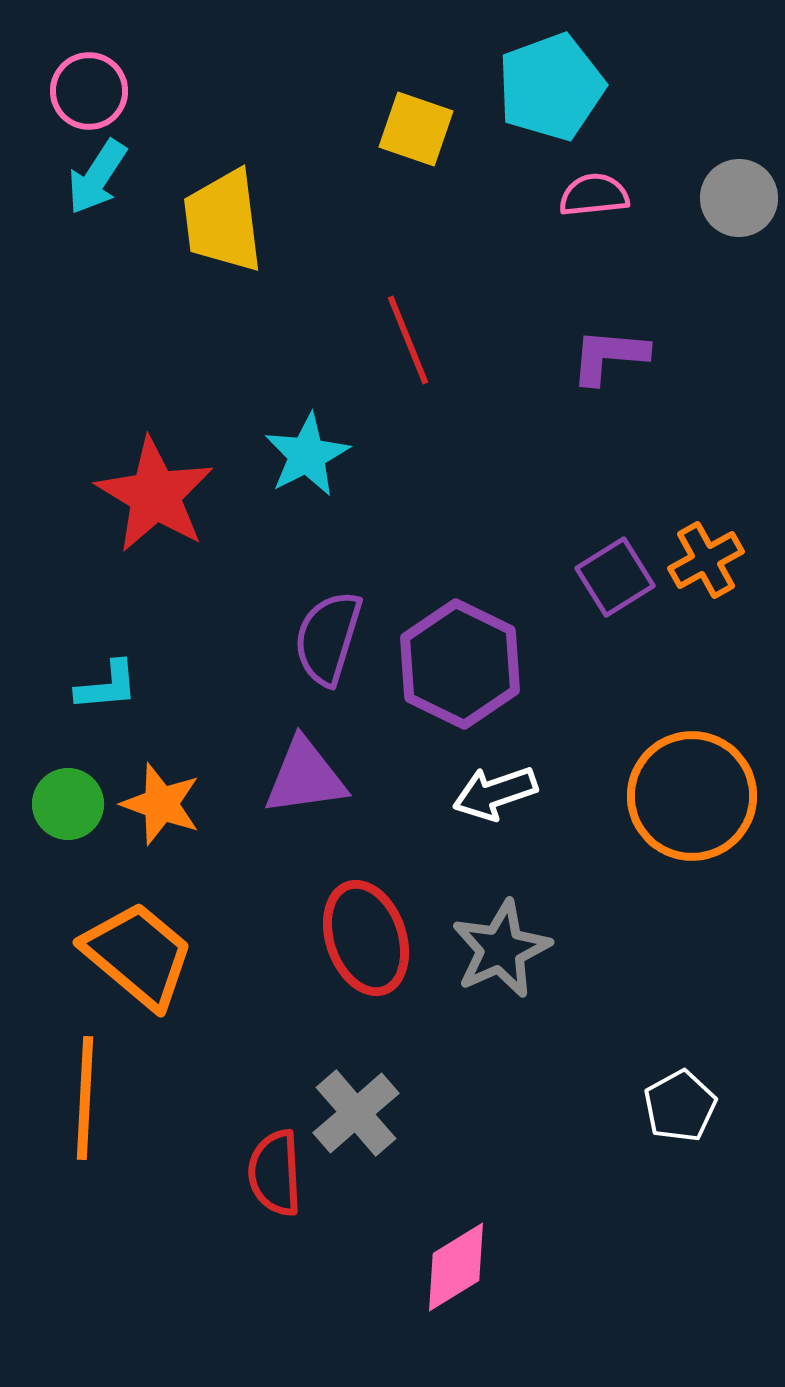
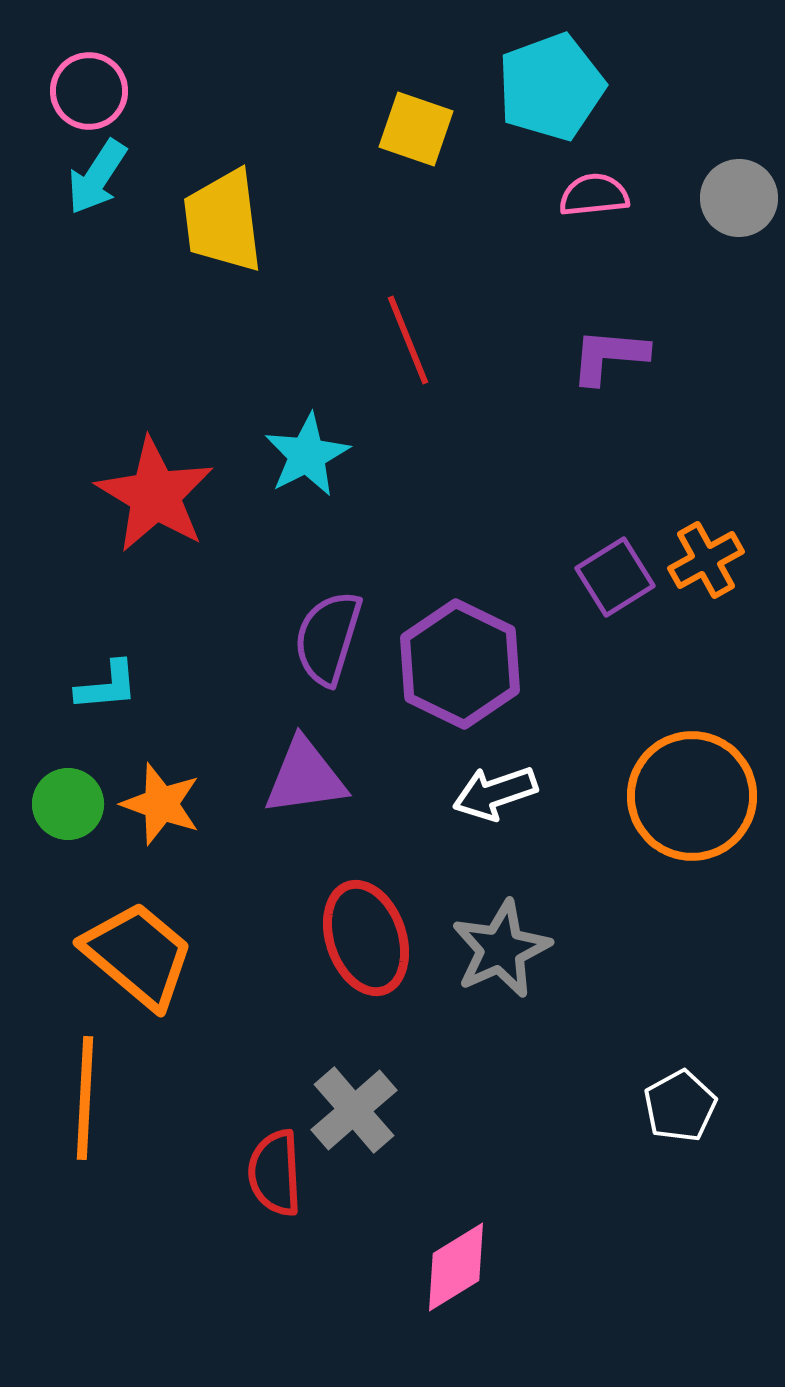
gray cross: moved 2 px left, 3 px up
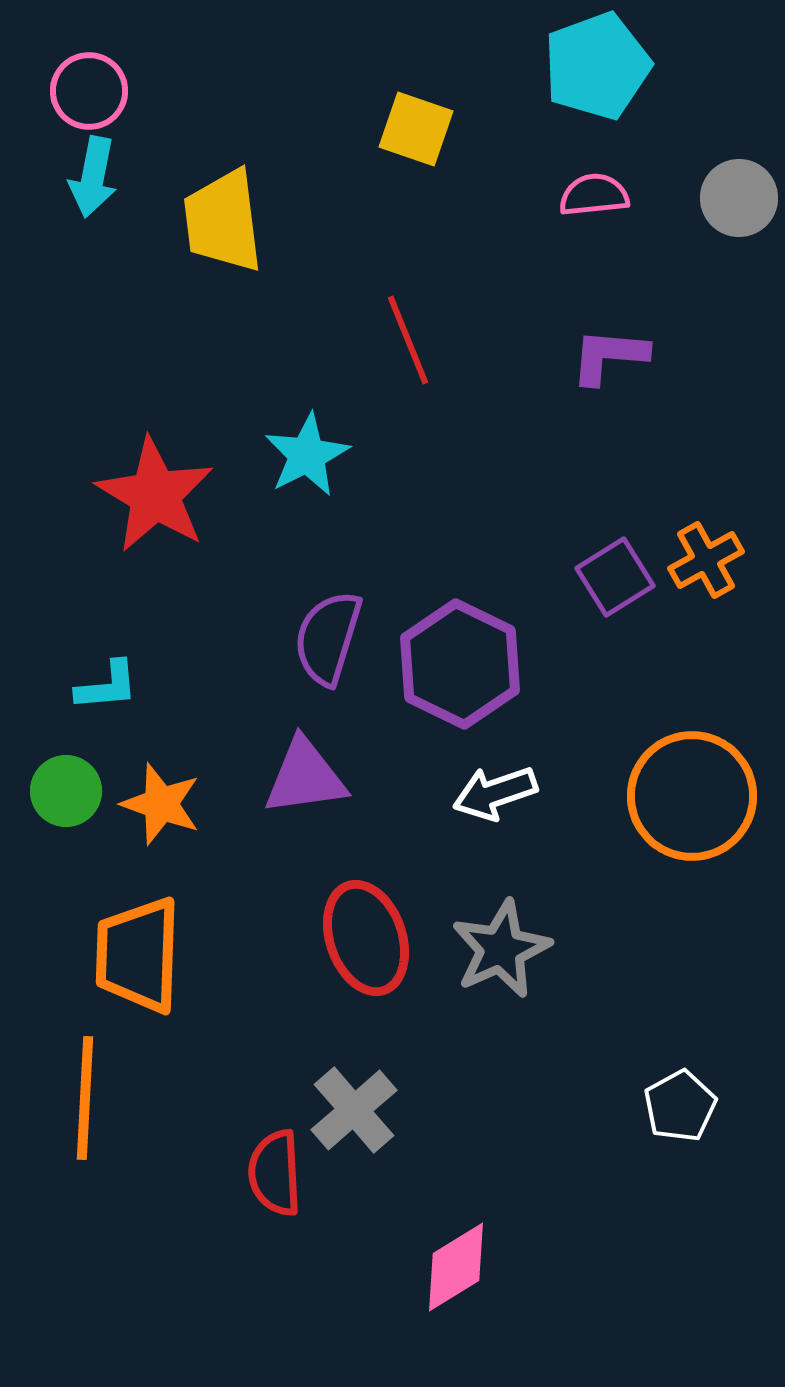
cyan pentagon: moved 46 px right, 21 px up
cyan arrow: moved 4 px left; rotated 22 degrees counterclockwise
green circle: moved 2 px left, 13 px up
orange trapezoid: rotated 128 degrees counterclockwise
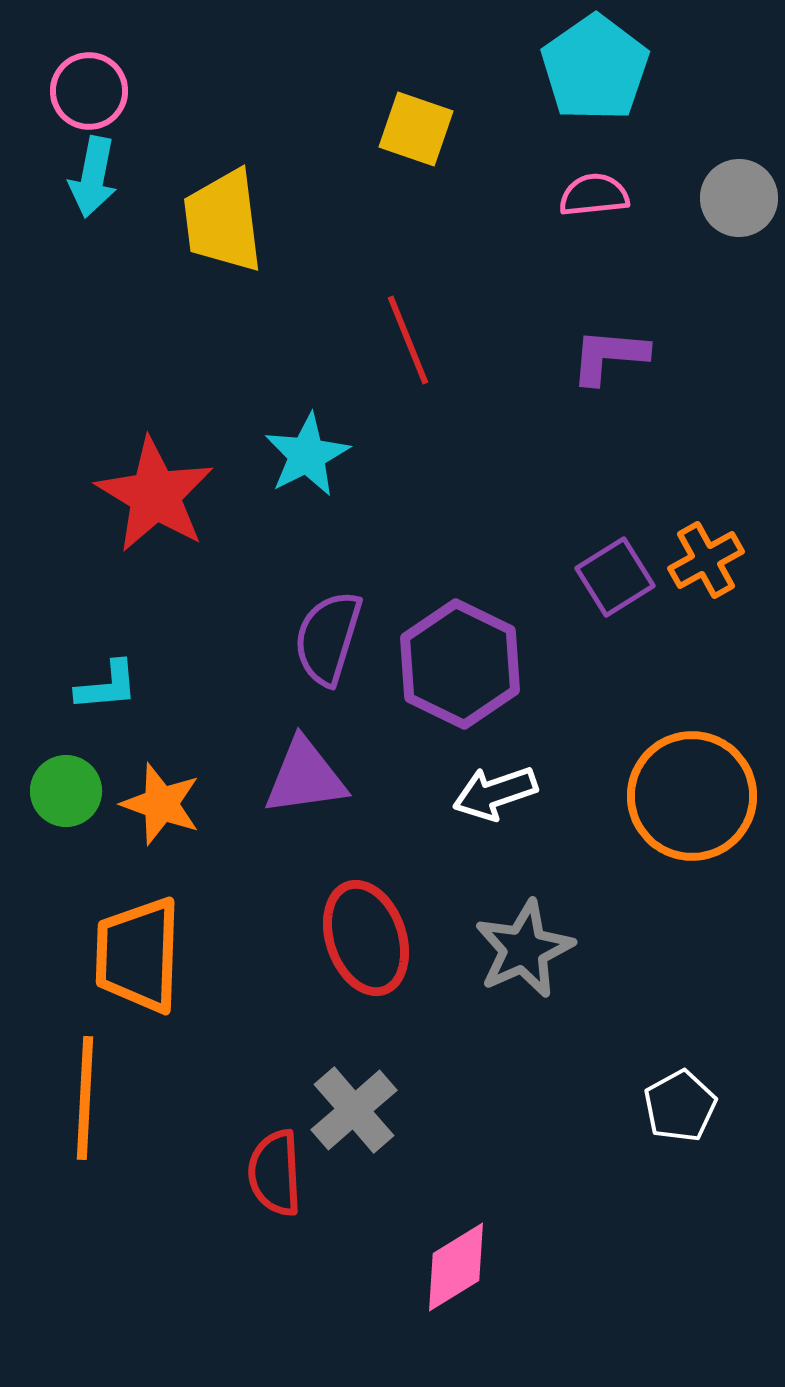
cyan pentagon: moved 2 px left, 2 px down; rotated 15 degrees counterclockwise
gray star: moved 23 px right
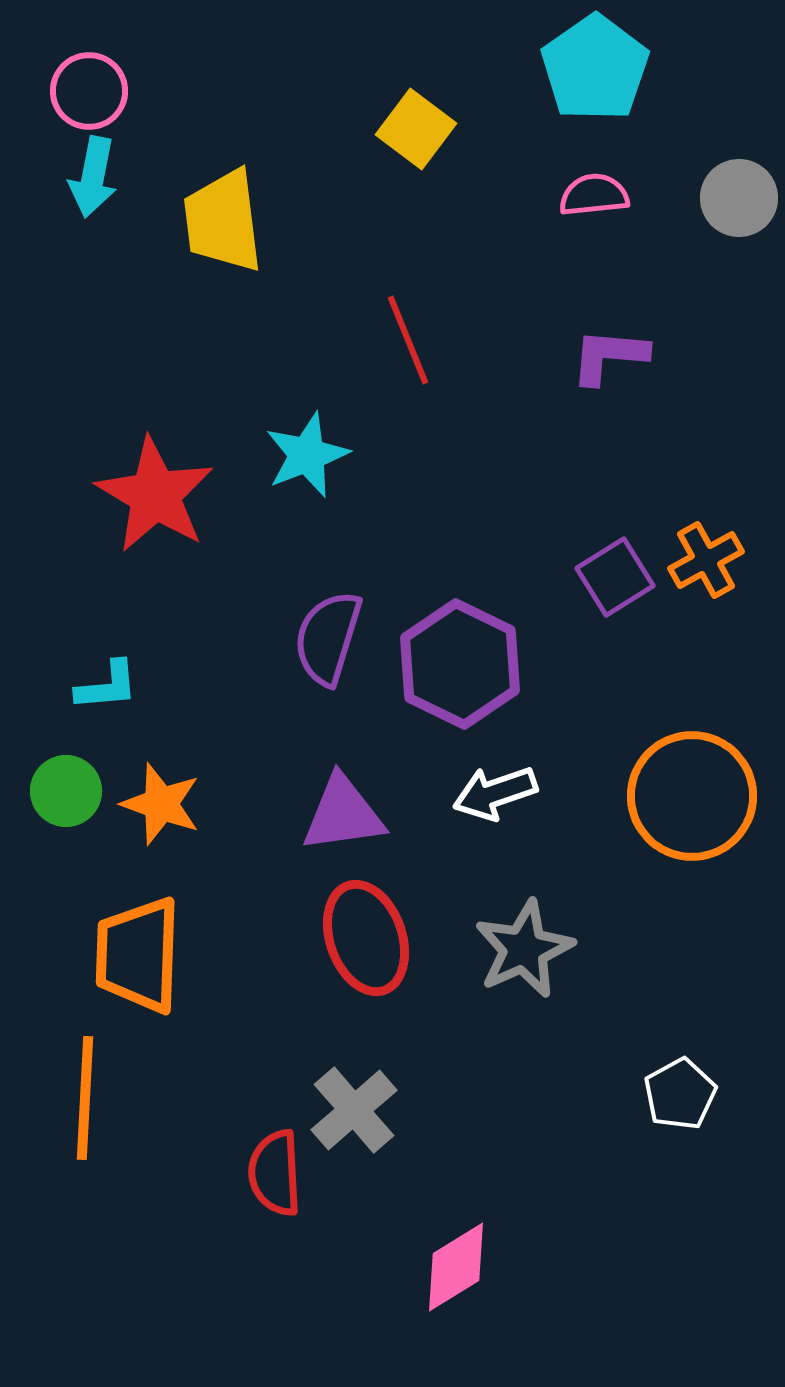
yellow square: rotated 18 degrees clockwise
cyan star: rotated 6 degrees clockwise
purple triangle: moved 38 px right, 37 px down
white pentagon: moved 12 px up
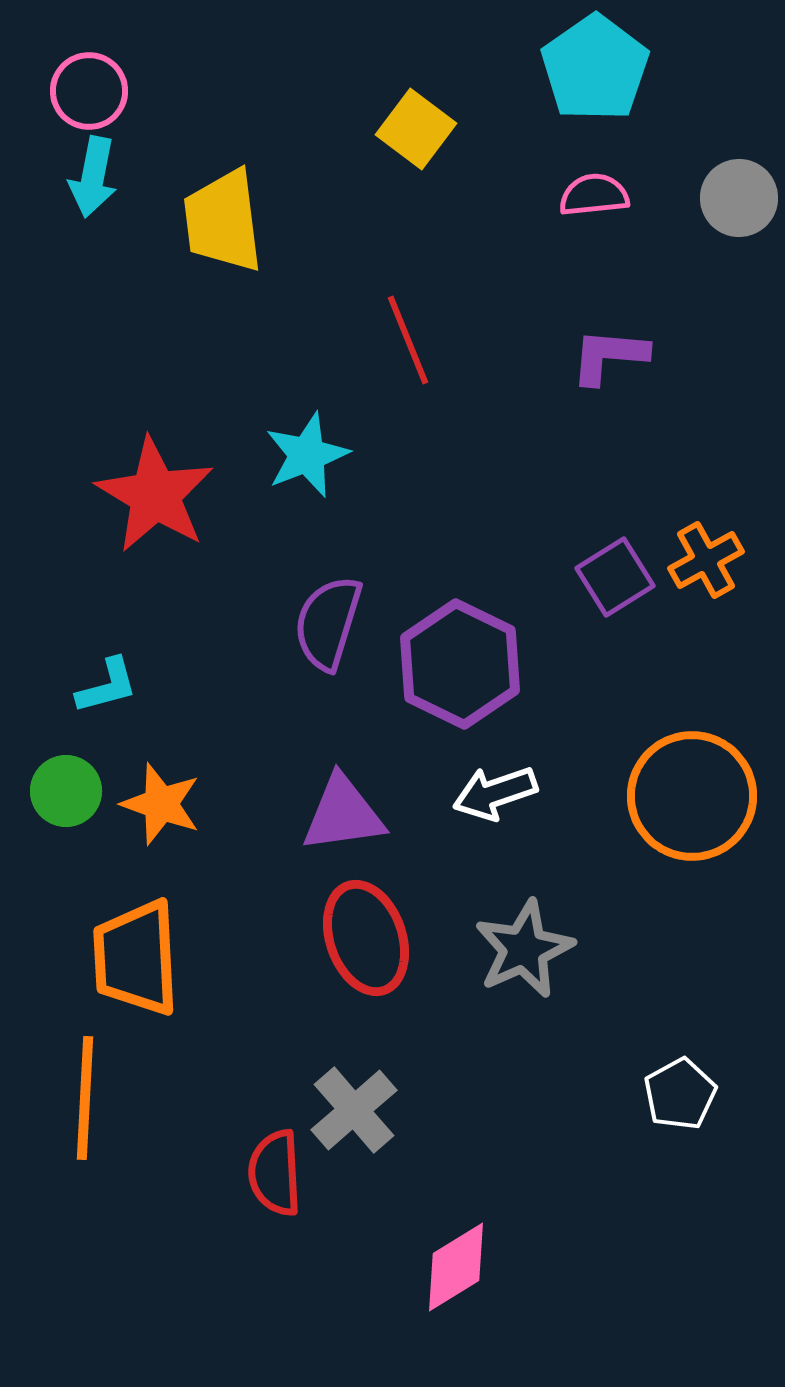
purple semicircle: moved 15 px up
cyan L-shape: rotated 10 degrees counterclockwise
orange trapezoid: moved 2 px left, 3 px down; rotated 5 degrees counterclockwise
